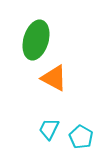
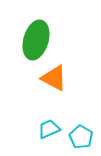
cyan trapezoid: rotated 40 degrees clockwise
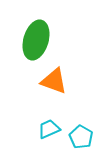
orange triangle: moved 3 px down; rotated 8 degrees counterclockwise
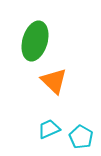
green ellipse: moved 1 px left, 1 px down
orange triangle: rotated 24 degrees clockwise
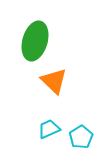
cyan pentagon: rotated 10 degrees clockwise
